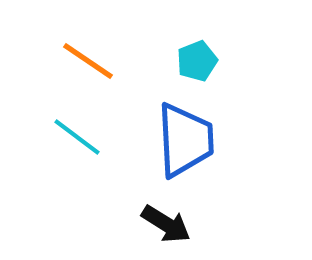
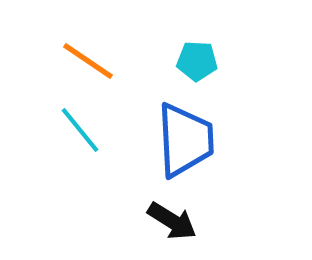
cyan pentagon: rotated 24 degrees clockwise
cyan line: moved 3 px right, 7 px up; rotated 14 degrees clockwise
black arrow: moved 6 px right, 3 px up
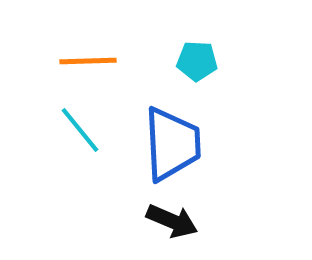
orange line: rotated 36 degrees counterclockwise
blue trapezoid: moved 13 px left, 4 px down
black arrow: rotated 9 degrees counterclockwise
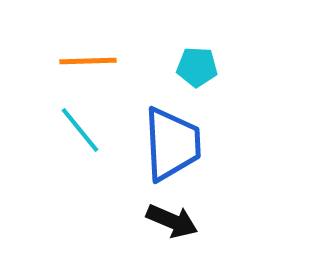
cyan pentagon: moved 6 px down
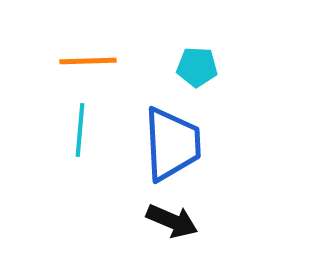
cyan line: rotated 44 degrees clockwise
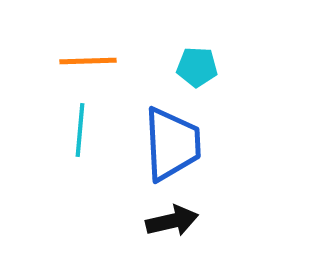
black arrow: rotated 36 degrees counterclockwise
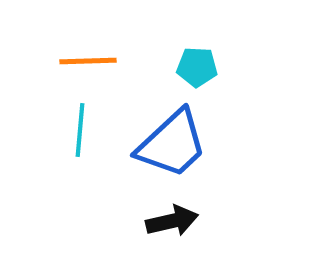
blue trapezoid: rotated 50 degrees clockwise
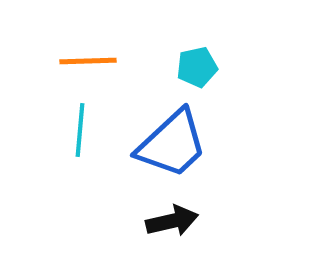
cyan pentagon: rotated 15 degrees counterclockwise
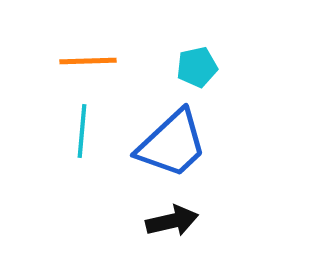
cyan line: moved 2 px right, 1 px down
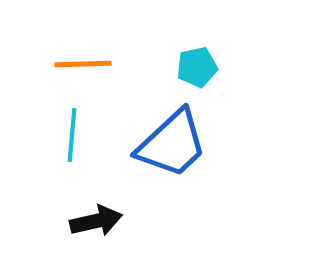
orange line: moved 5 px left, 3 px down
cyan line: moved 10 px left, 4 px down
black arrow: moved 76 px left
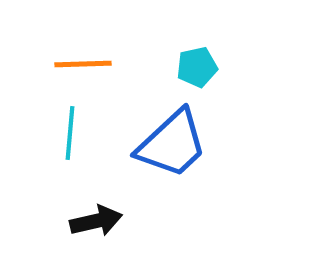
cyan line: moved 2 px left, 2 px up
